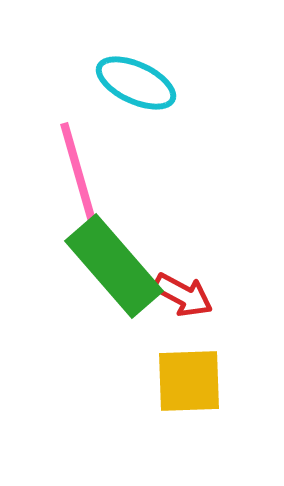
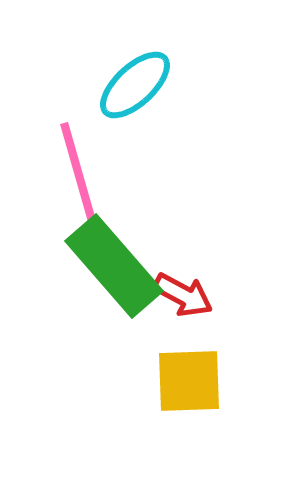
cyan ellipse: moved 1 px left, 2 px down; rotated 68 degrees counterclockwise
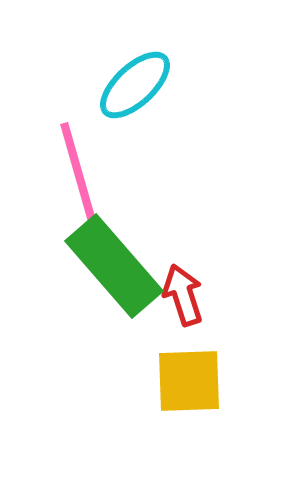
red arrow: rotated 136 degrees counterclockwise
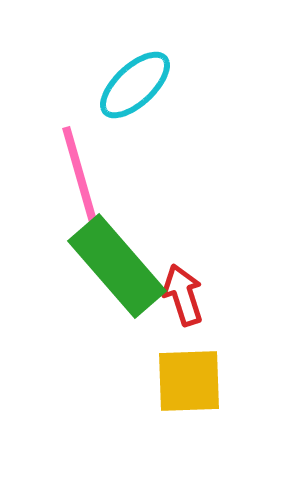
pink line: moved 2 px right, 4 px down
green rectangle: moved 3 px right
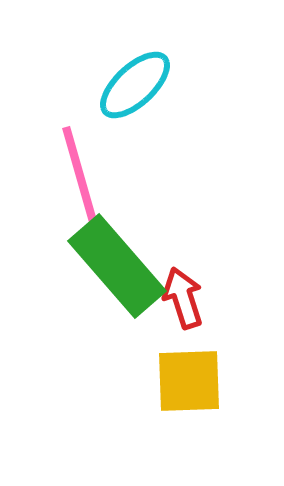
red arrow: moved 3 px down
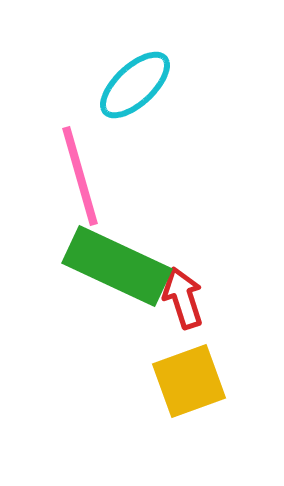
green rectangle: rotated 24 degrees counterclockwise
yellow square: rotated 18 degrees counterclockwise
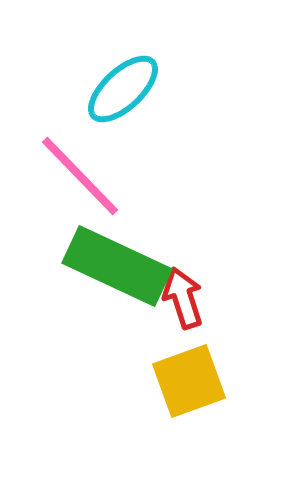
cyan ellipse: moved 12 px left, 4 px down
pink line: rotated 28 degrees counterclockwise
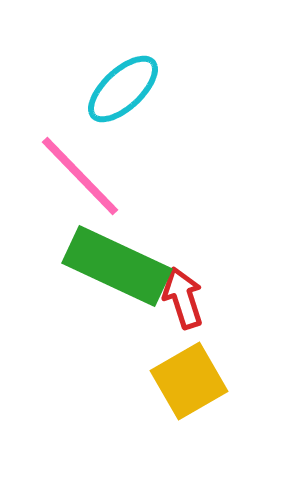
yellow square: rotated 10 degrees counterclockwise
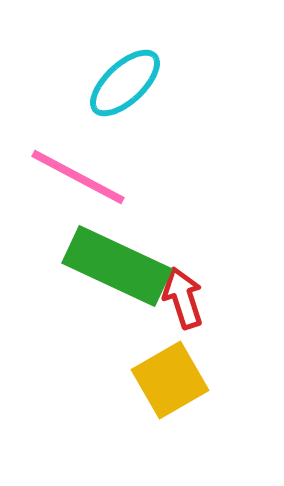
cyan ellipse: moved 2 px right, 6 px up
pink line: moved 2 px left, 1 px down; rotated 18 degrees counterclockwise
yellow square: moved 19 px left, 1 px up
